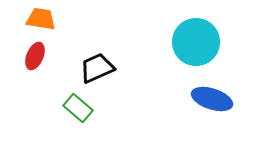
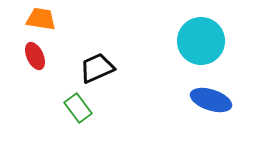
cyan circle: moved 5 px right, 1 px up
red ellipse: rotated 48 degrees counterclockwise
blue ellipse: moved 1 px left, 1 px down
green rectangle: rotated 12 degrees clockwise
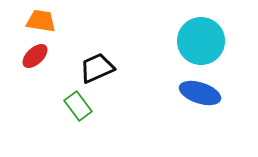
orange trapezoid: moved 2 px down
red ellipse: rotated 72 degrees clockwise
blue ellipse: moved 11 px left, 7 px up
green rectangle: moved 2 px up
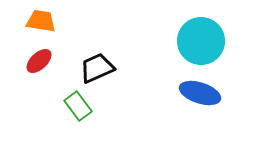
red ellipse: moved 4 px right, 5 px down
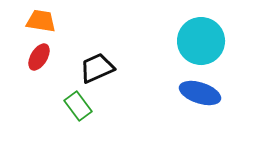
red ellipse: moved 4 px up; rotated 16 degrees counterclockwise
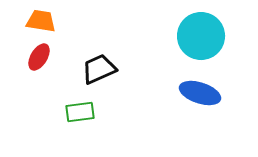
cyan circle: moved 5 px up
black trapezoid: moved 2 px right, 1 px down
green rectangle: moved 2 px right, 6 px down; rotated 60 degrees counterclockwise
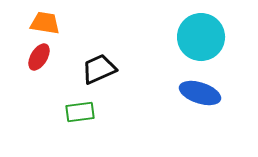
orange trapezoid: moved 4 px right, 2 px down
cyan circle: moved 1 px down
